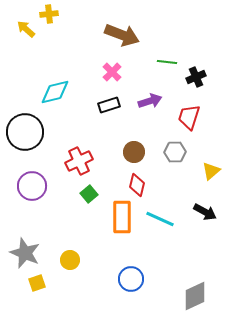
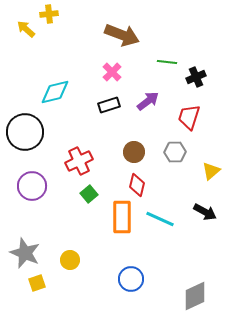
purple arrow: moved 2 px left; rotated 20 degrees counterclockwise
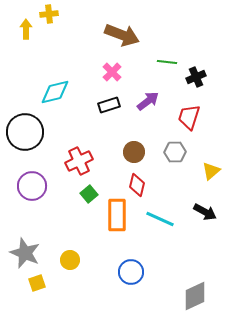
yellow arrow: rotated 48 degrees clockwise
orange rectangle: moved 5 px left, 2 px up
blue circle: moved 7 px up
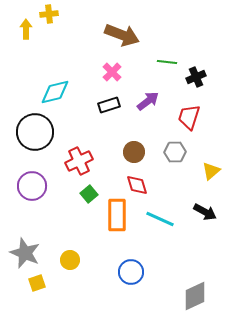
black circle: moved 10 px right
red diamond: rotated 30 degrees counterclockwise
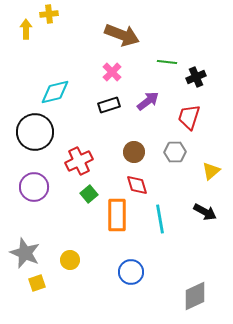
purple circle: moved 2 px right, 1 px down
cyan line: rotated 56 degrees clockwise
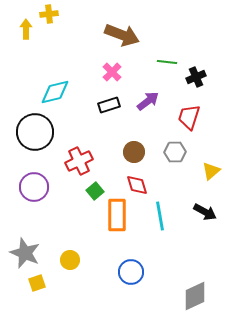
green square: moved 6 px right, 3 px up
cyan line: moved 3 px up
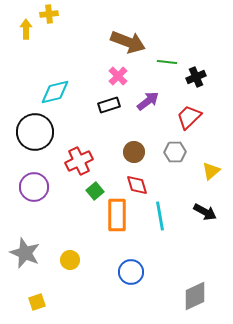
brown arrow: moved 6 px right, 7 px down
pink cross: moved 6 px right, 4 px down
red trapezoid: rotated 28 degrees clockwise
yellow square: moved 19 px down
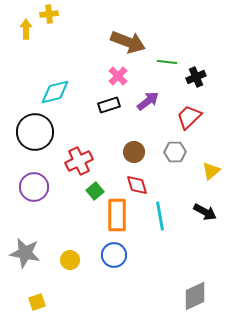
gray star: rotated 12 degrees counterclockwise
blue circle: moved 17 px left, 17 px up
